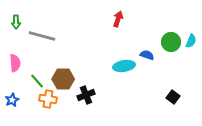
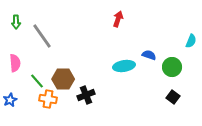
gray line: rotated 40 degrees clockwise
green circle: moved 1 px right, 25 px down
blue semicircle: moved 2 px right
blue star: moved 2 px left
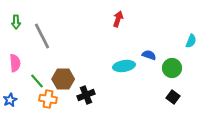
gray line: rotated 8 degrees clockwise
green circle: moved 1 px down
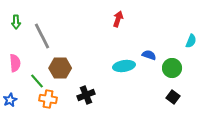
brown hexagon: moved 3 px left, 11 px up
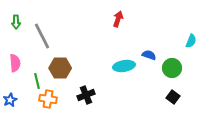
green line: rotated 28 degrees clockwise
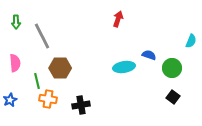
cyan ellipse: moved 1 px down
black cross: moved 5 px left, 10 px down; rotated 12 degrees clockwise
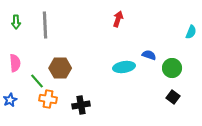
gray line: moved 3 px right, 11 px up; rotated 24 degrees clockwise
cyan semicircle: moved 9 px up
green line: rotated 28 degrees counterclockwise
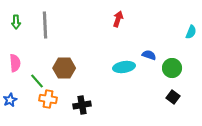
brown hexagon: moved 4 px right
black cross: moved 1 px right
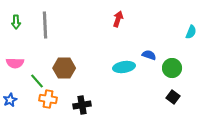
pink semicircle: rotated 96 degrees clockwise
